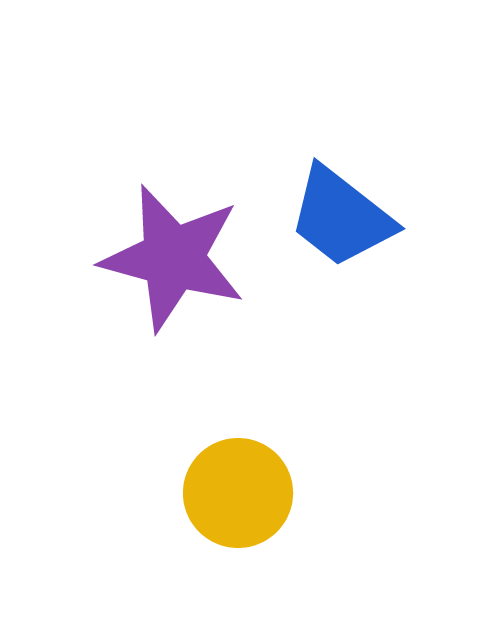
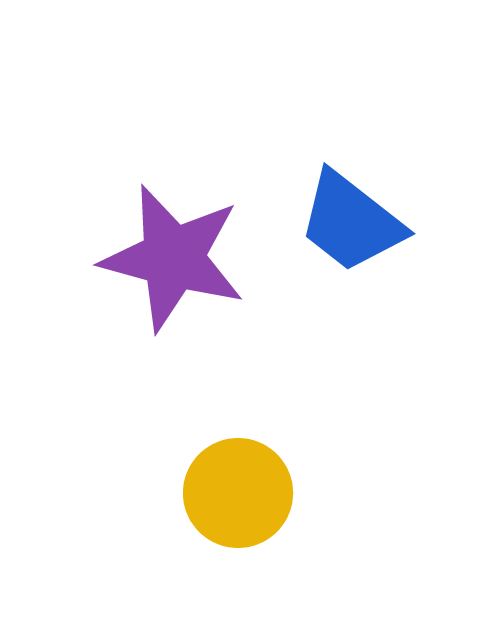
blue trapezoid: moved 10 px right, 5 px down
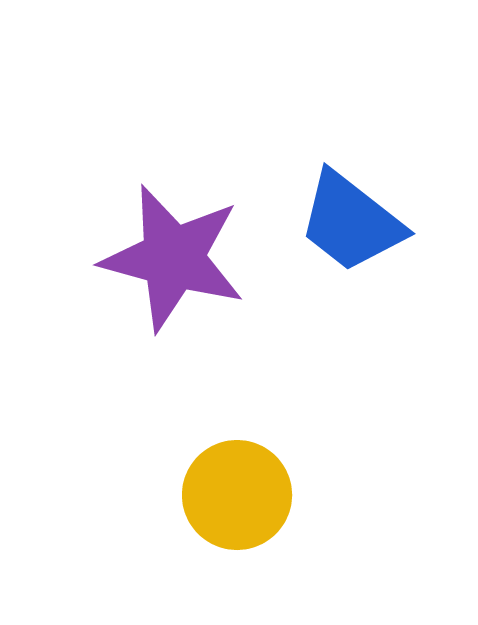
yellow circle: moved 1 px left, 2 px down
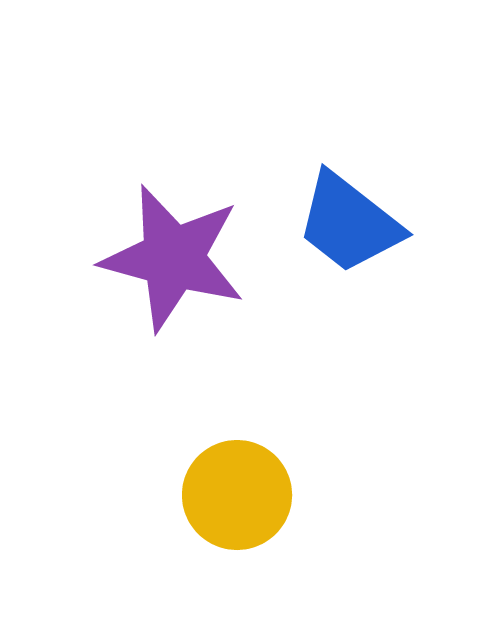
blue trapezoid: moved 2 px left, 1 px down
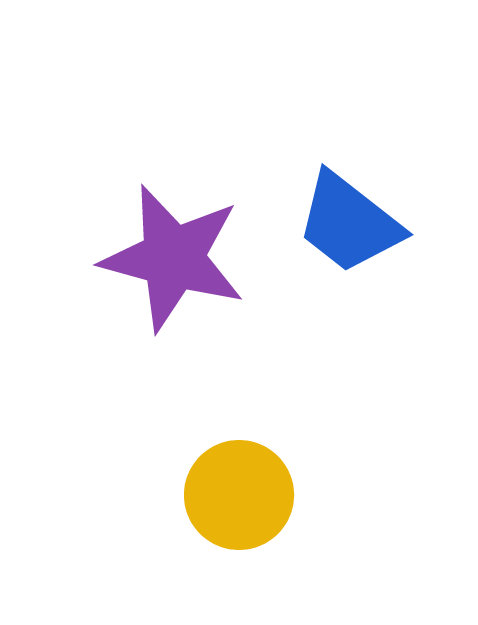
yellow circle: moved 2 px right
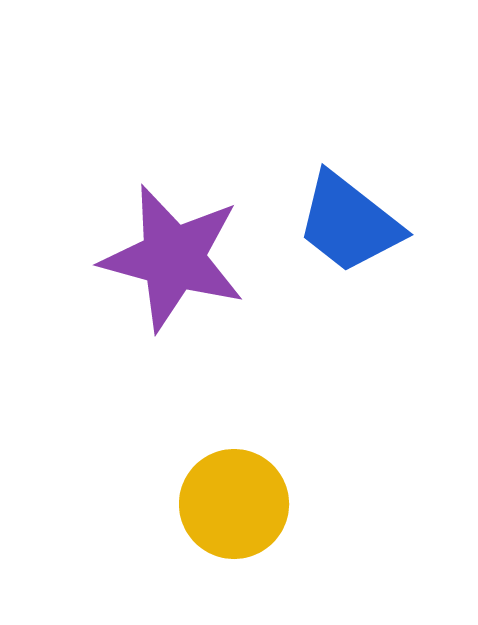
yellow circle: moved 5 px left, 9 px down
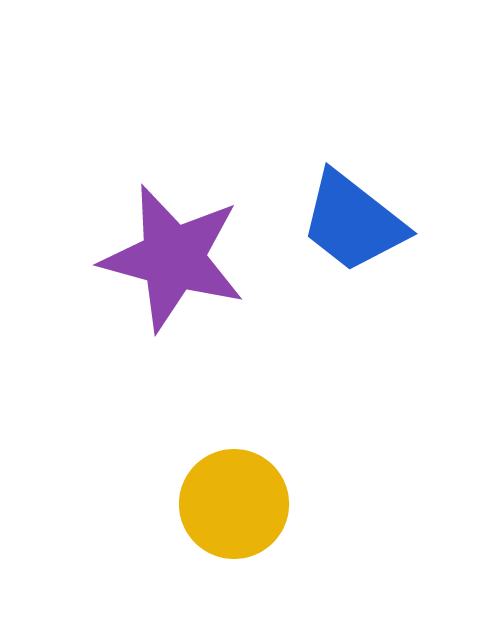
blue trapezoid: moved 4 px right, 1 px up
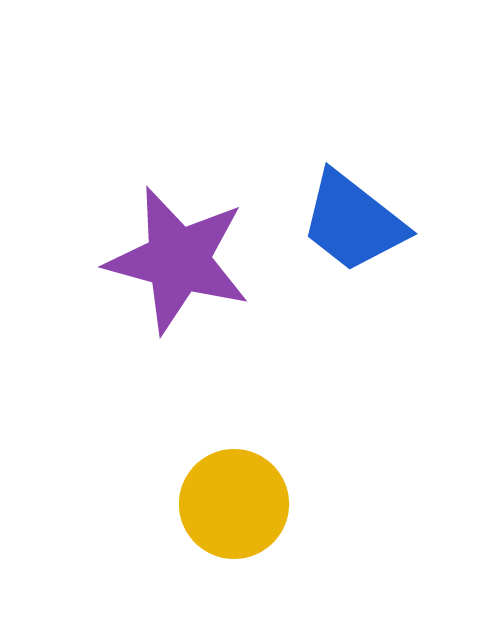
purple star: moved 5 px right, 2 px down
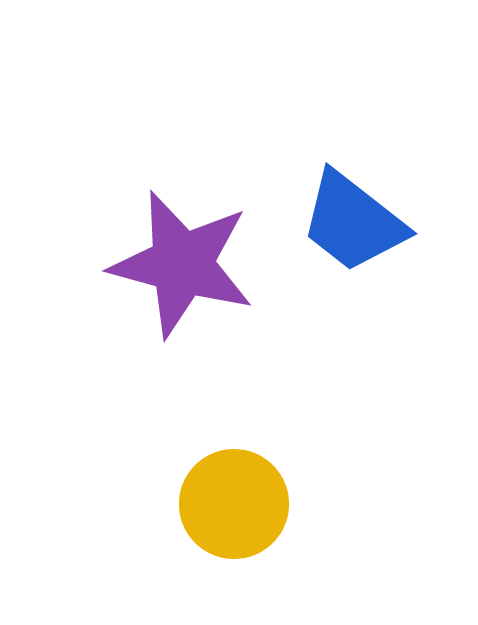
purple star: moved 4 px right, 4 px down
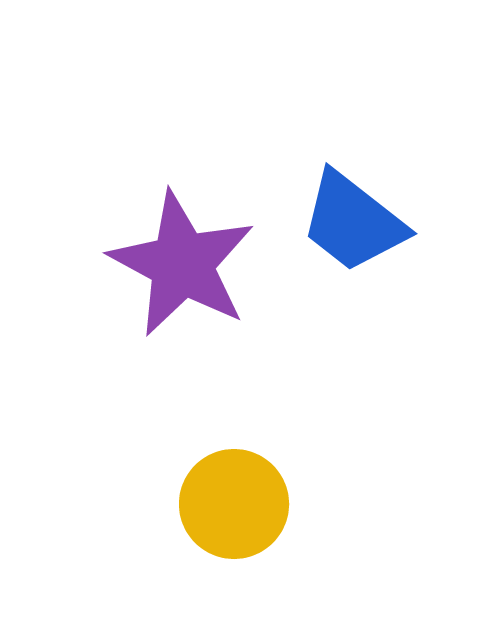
purple star: rotated 13 degrees clockwise
